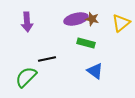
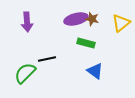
green semicircle: moved 1 px left, 4 px up
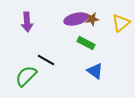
brown star: rotated 24 degrees counterclockwise
green rectangle: rotated 12 degrees clockwise
black line: moved 1 px left, 1 px down; rotated 42 degrees clockwise
green semicircle: moved 1 px right, 3 px down
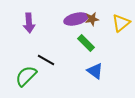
purple arrow: moved 2 px right, 1 px down
green rectangle: rotated 18 degrees clockwise
